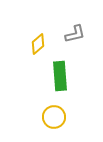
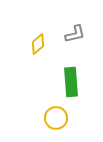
green rectangle: moved 11 px right, 6 px down
yellow circle: moved 2 px right, 1 px down
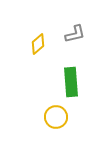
yellow circle: moved 1 px up
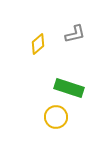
green rectangle: moved 2 px left, 6 px down; rotated 68 degrees counterclockwise
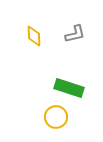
yellow diamond: moved 4 px left, 8 px up; rotated 50 degrees counterclockwise
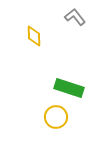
gray L-shape: moved 17 px up; rotated 115 degrees counterclockwise
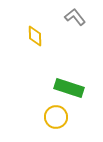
yellow diamond: moved 1 px right
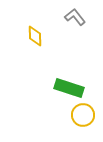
yellow circle: moved 27 px right, 2 px up
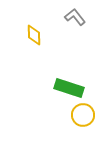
yellow diamond: moved 1 px left, 1 px up
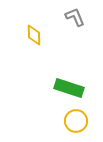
gray L-shape: rotated 15 degrees clockwise
yellow circle: moved 7 px left, 6 px down
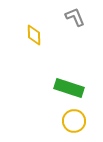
yellow circle: moved 2 px left
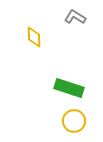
gray L-shape: rotated 35 degrees counterclockwise
yellow diamond: moved 2 px down
